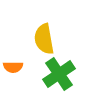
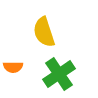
yellow semicircle: moved 7 px up; rotated 8 degrees counterclockwise
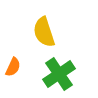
orange semicircle: rotated 66 degrees counterclockwise
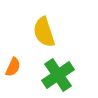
green cross: moved 1 px left, 1 px down
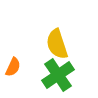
yellow semicircle: moved 13 px right, 12 px down
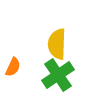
yellow semicircle: rotated 20 degrees clockwise
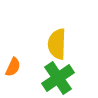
green cross: moved 3 px down
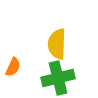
green cross: rotated 20 degrees clockwise
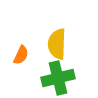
orange semicircle: moved 8 px right, 12 px up
